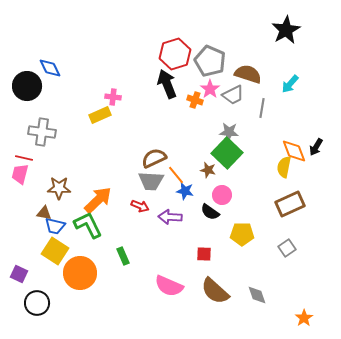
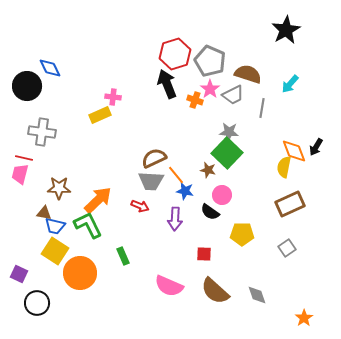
purple arrow at (170, 217): moved 5 px right, 2 px down; rotated 90 degrees counterclockwise
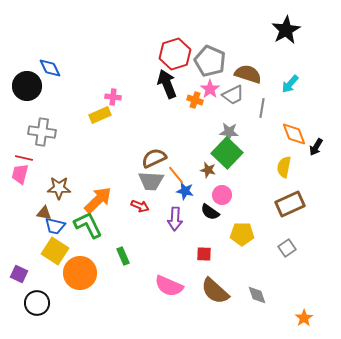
orange diamond at (294, 151): moved 17 px up
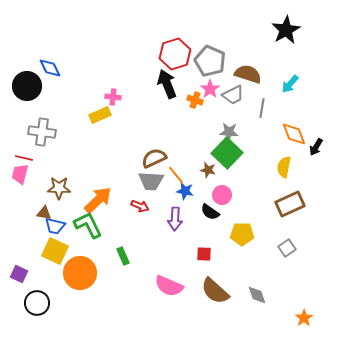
yellow square at (55, 251): rotated 8 degrees counterclockwise
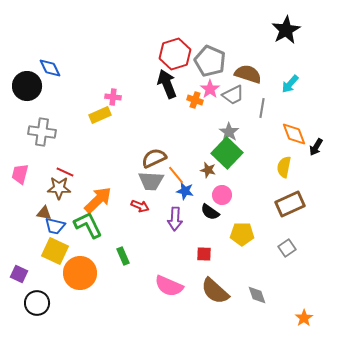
gray star at (229, 132): rotated 30 degrees clockwise
red line at (24, 158): moved 41 px right, 14 px down; rotated 12 degrees clockwise
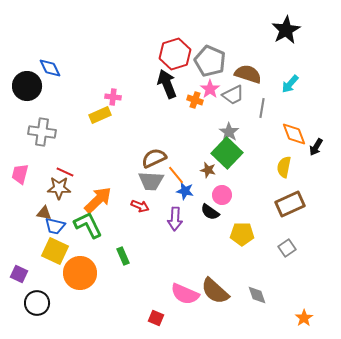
red square at (204, 254): moved 48 px left, 64 px down; rotated 21 degrees clockwise
pink semicircle at (169, 286): moved 16 px right, 8 px down
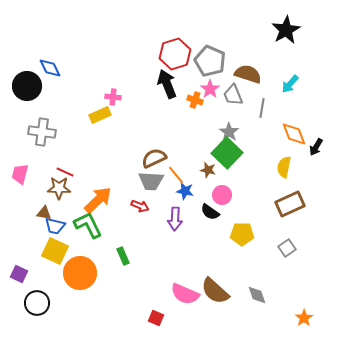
gray trapezoid at (233, 95): rotated 95 degrees clockwise
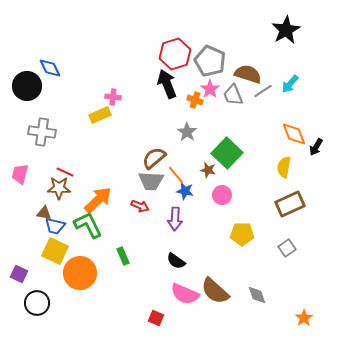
gray line at (262, 108): moved 1 px right, 17 px up; rotated 48 degrees clockwise
gray star at (229, 132): moved 42 px left
brown semicircle at (154, 158): rotated 15 degrees counterclockwise
black semicircle at (210, 212): moved 34 px left, 49 px down
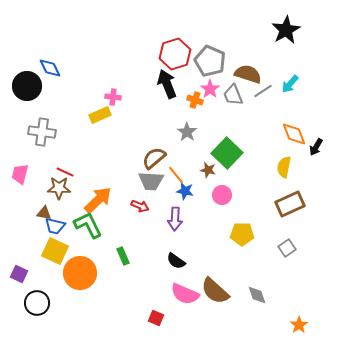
orange star at (304, 318): moved 5 px left, 7 px down
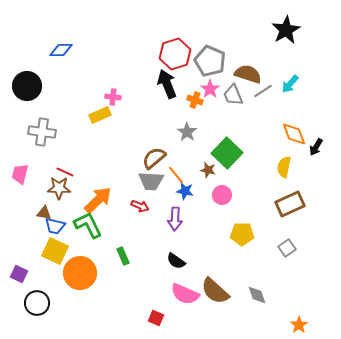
blue diamond at (50, 68): moved 11 px right, 18 px up; rotated 65 degrees counterclockwise
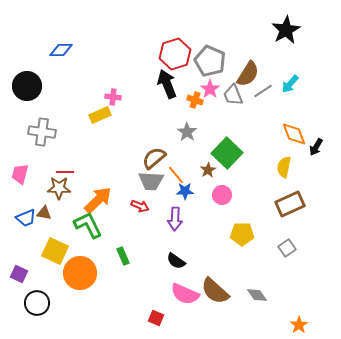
brown semicircle at (248, 74): rotated 104 degrees clockwise
brown star at (208, 170): rotated 28 degrees clockwise
red line at (65, 172): rotated 24 degrees counterclockwise
blue star at (185, 191): rotated 12 degrees counterclockwise
blue trapezoid at (55, 226): moved 29 px left, 8 px up; rotated 35 degrees counterclockwise
gray diamond at (257, 295): rotated 15 degrees counterclockwise
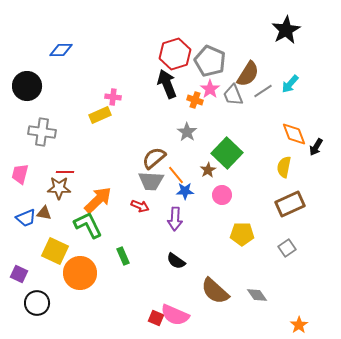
pink semicircle at (185, 294): moved 10 px left, 21 px down
